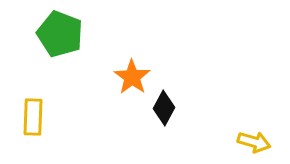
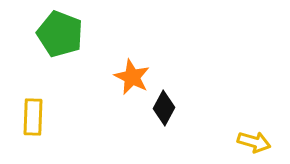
orange star: rotated 9 degrees counterclockwise
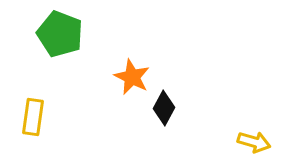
yellow rectangle: rotated 6 degrees clockwise
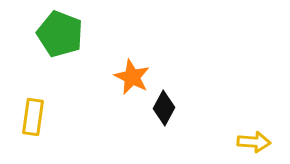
yellow arrow: rotated 12 degrees counterclockwise
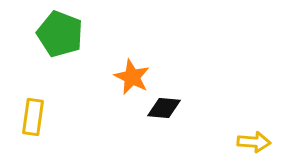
black diamond: rotated 68 degrees clockwise
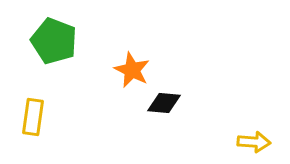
green pentagon: moved 6 px left, 7 px down
orange star: moved 7 px up
black diamond: moved 5 px up
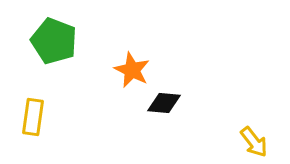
yellow arrow: rotated 48 degrees clockwise
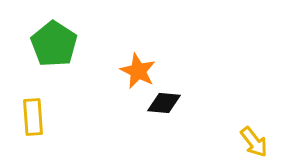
green pentagon: moved 3 px down; rotated 12 degrees clockwise
orange star: moved 6 px right, 1 px down
yellow rectangle: rotated 12 degrees counterclockwise
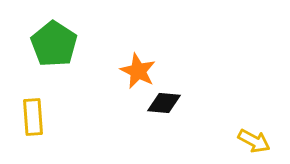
yellow arrow: moved 1 px up; rotated 24 degrees counterclockwise
